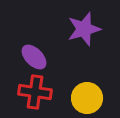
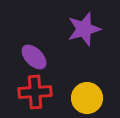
red cross: rotated 12 degrees counterclockwise
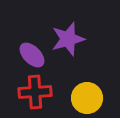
purple star: moved 16 px left, 10 px down
purple ellipse: moved 2 px left, 2 px up
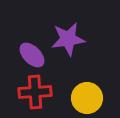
purple star: rotated 8 degrees clockwise
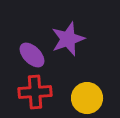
purple star: rotated 12 degrees counterclockwise
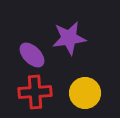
purple star: moved 1 px right, 1 px up; rotated 12 degrees clockwise
yellow circle: moved 2 px left, 5 px up
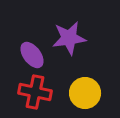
purple ellipse: rotated 8 degrees clockwise
red cross: rotated 16 degrees clockwise
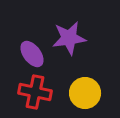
purple ellipse: moved 1 px up
